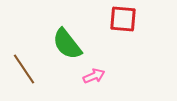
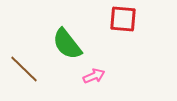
brown line: rotated 12 degrees counterclockwise
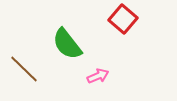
red square: rotated 36 degrees clockwise
pink arrow: moved 4 px right
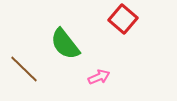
green semicircle: moved 2 px left
pink arrow: moved 1 px right, 1 px down
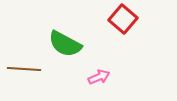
green semicircle: rotated 24 degrees counterclockwise
brown line: rotated 40 degrees counterclockwise
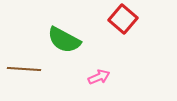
green semicircle: moved 1 px left, 4 px up
